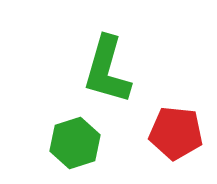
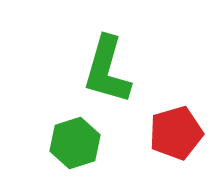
red pentagon: rotated 22 degrees counterclockwise
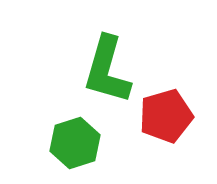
red pentagon: moved 10 px left, 17 px up
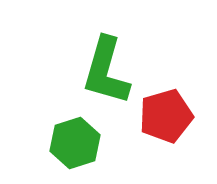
green L-shape: moved 1 px left, 1 px down
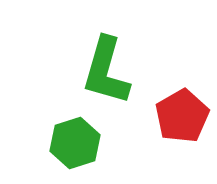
red pentagon: moved 16 px right; rotated 14 degrees counterclockwise
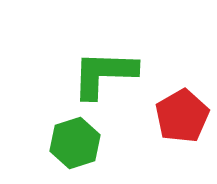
green L-shape: moved 2 px left, 3 px down; rotated 76 degrees clockwise
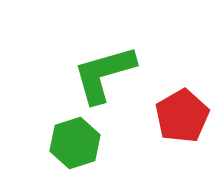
green L-shape: rotated 18 degrees counterclockwise
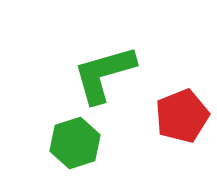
red pentagon: rotated 8 degrees clockwise
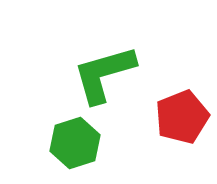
red pentagon: moved 1 px down
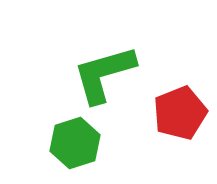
red pentagon: moved 2 px left, 4 px up
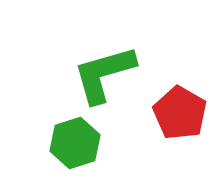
red pentagon: rotated 20 degrees counterclockwise
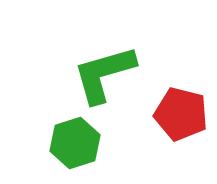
red pentagon: moved 1 px right, 1 px down; rotated 16 degrees counterclockwise
